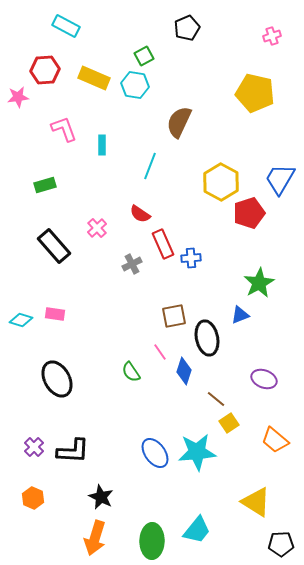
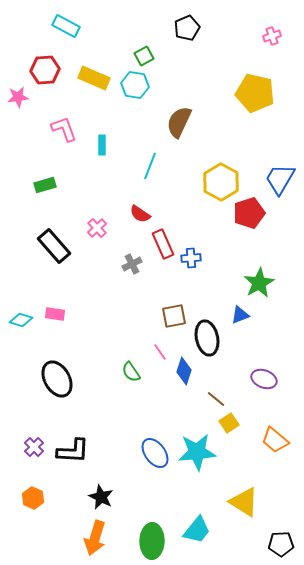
yellow triangle at (256, 502): moved 12 px left
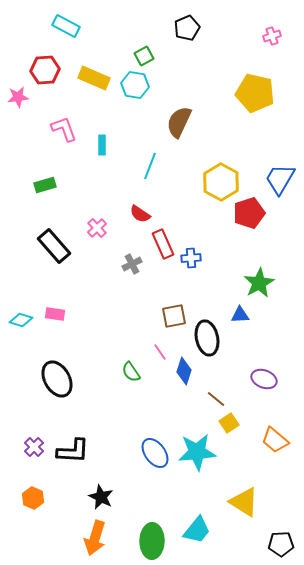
blue triangle at (240, 315): rotated 18 degrees clockwise
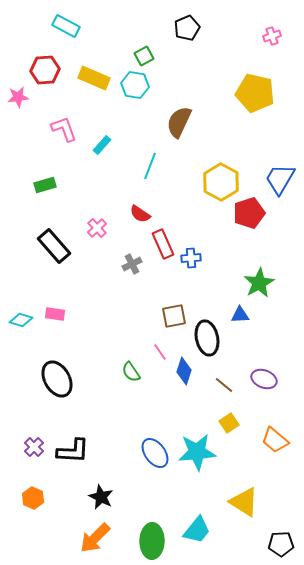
cyan rectangle at (102, 145): rotated 42 degrees clockwise
brown line at (216, 399): moved 8 px right, 14 px up
orange arrow at (95, 538): rotated 28 degrees clockwise
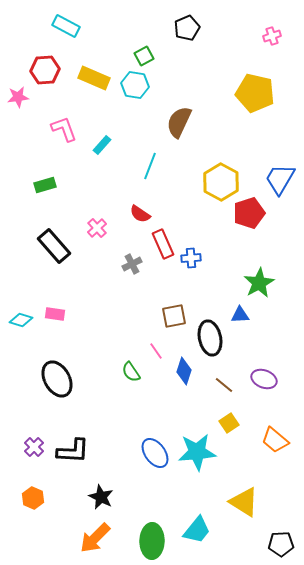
black ellipse at (207, 338): moved 3 px right
pink line at (160, 352): moved 4 px left, 1 px up
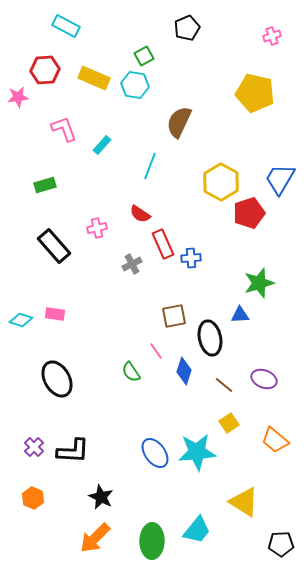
pink cross at (97, 228): rotated 30 degrees clockwise
green star at (259, 283): rotated 12 degrees clockwise
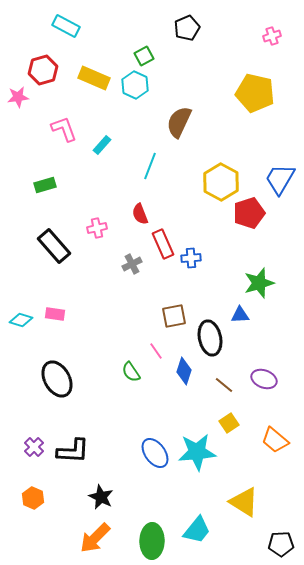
red hexagon at (45, 70): moved 2 px left; rotated 12 degrees counterclockwise
cyan hexagon at (135, 85): rotated 16 degrees clockwise
red semicircle at (140, 214): rotated 35 degrees clockwise
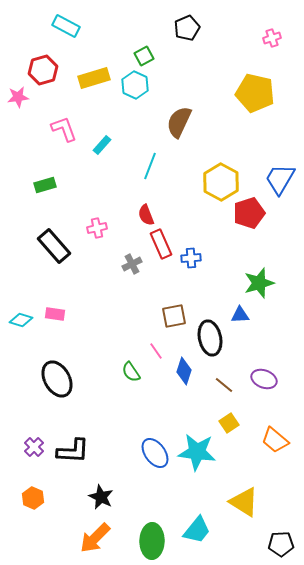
pink cross at (272, 36): moved 2 px down
yellow rectangle at (94, 78): rotated 40 degrees counterclockwise
red semicircle at (140, 214): moved 6 px right, 1 px down
red rectangle at (163, 244): moved 2 px left
cyan star at (197, 452): rotated 12 degrees clockwise
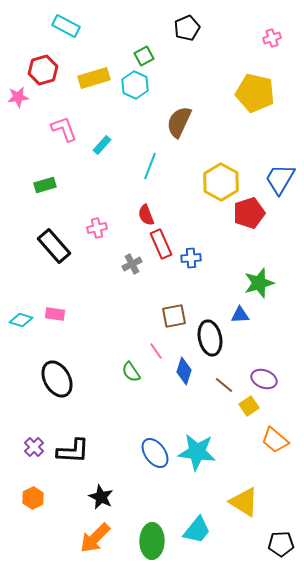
yellow square at (229, 423): moved 20 px right, 17 px up
orange hexagon at (33, 498): rotated 10 degrees clockwise
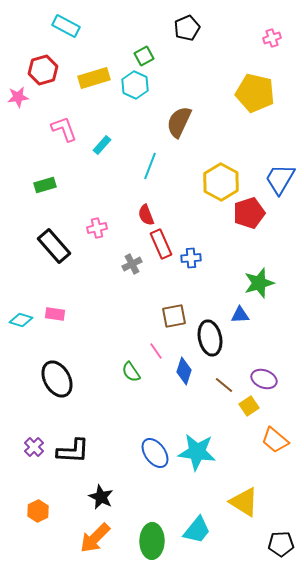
orange hexagon at (33, 498): moved 5 px right, 13 px down
